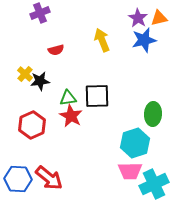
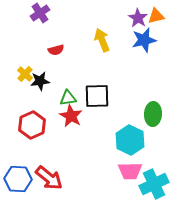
purple cross: rotated 12 degrees counterclockwise
orange triangle: moved 3 px left, 2 px up
cyan hexagon: moved 5 px left, 3 px up; rotated 16 degrees counterclockwise
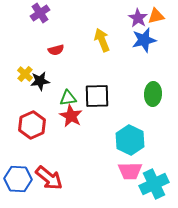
green ellipse: moved 20 px up
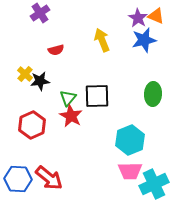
orange triangle: rotated 36 degrees clockwise
green triangle: rotated 42 degrees counterclockwise
cyan hexagon: rotated 12 degrees clockwise
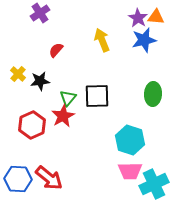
orange triangle: moved 1 px down; rotated 18 degrees counterclockwise
red semicircle: rotated 147 degrees clockwise
yellow cross: moved 7 px left
red star: moved 8 px left; rotated 15 degrees clockwise
cyan hexagon: rotated 20 degrees counterclockwise
